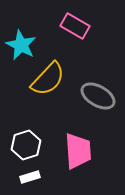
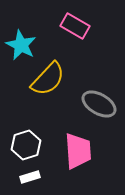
gray ellipse: moved 1 px right, 8 px down
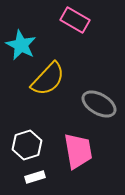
pink rectangle: moved 6 px up
white hexagon: moved 1 px right
pink trapezoid: rotated 6 degrees counterclockwise
white rectangle: moved 5 px right
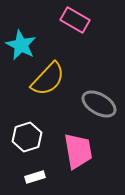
white hexagon: moved 8 px up
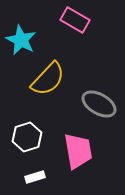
cyan star: moved 5 px up
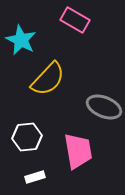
gray ellipse: moved 5 px right, 3 px down; rotated 8 degrees counterclockwise
white hexagon: rotated 12 degrees clockwise
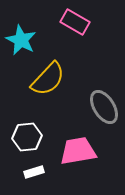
pink rectangle: moved 2 px down
gray ellipse: rotated 36 degrees clockwise
pink trapezoid: rotated 90 degrees counterclockwise
white rectangle: moved 1 px left, 5 px up
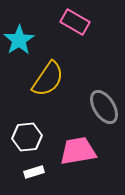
cyan star: moved 2 px left; rotated 12 degrees clockwise
yellow semicircle: rotated 9 degrees counterclockwise
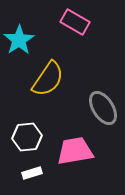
gray ellipse: moved 1 px left, 1 px down
pink trapezoid: moved 3 px left
white rectangle: moved 2 px left, 1 px down
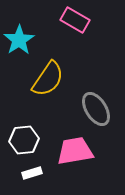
pink rectangle: moved 2 px up
gray ellipse: moved 7 px left, 1 px down
white hexagon: moved 3 px left, 3 px down
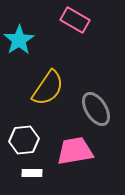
yellow semicircle: moved 9 px down
white rectangle: rotated 18 degrees clockwise
